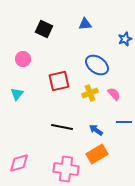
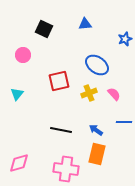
pink circle: moved 4 px up
yellow cross: moved 1 px left
black line: moved 1 px left, 3 px down
orange rectangle: rotated 45 degrees counterclockwise
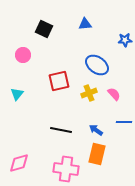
blue star: moved 1 px down; rotated 16 degrees clockwise
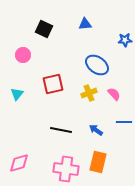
red square: moved 6 px left, 3 px down
orange rectangle: moved 1 px right, 8 px down
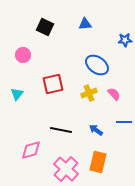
black square: moved 1 px right, 2 px up
pink diamond: moved 12 px right, 13 px up
pink cross: rotated 35 degrees clockwise
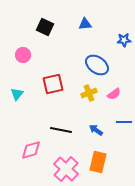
blue star: moved 1 px left
pink semicircle: rotated 96 degrees clockwise
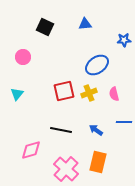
pink circle: moved 2 px down
blue ellipse: rotated 70 degrees counterclockwise
red square: moved 11 px right, 7 px down
pink semicircle: rotated 112 degrees clockwise
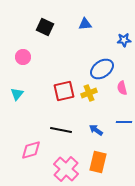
blue ellipse: moved 5 px right, 4 px down
pink semicircle: moved 8 px right, 6 px up
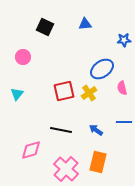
yellow cross: rotated 14 degrees counterclockwise
